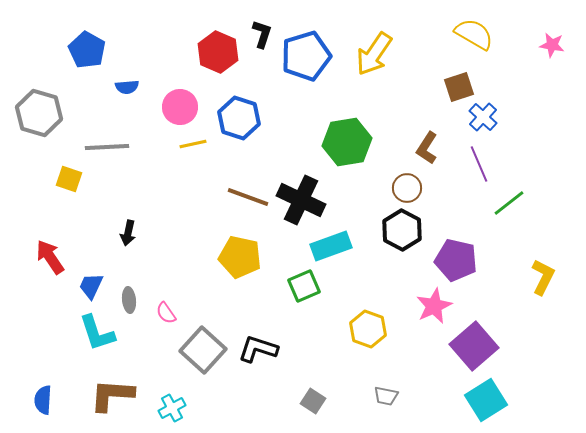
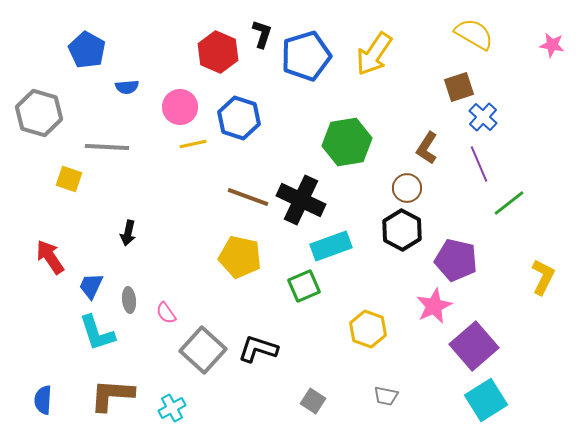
gray line at (107, 147): rotated 6 degrees clockwise
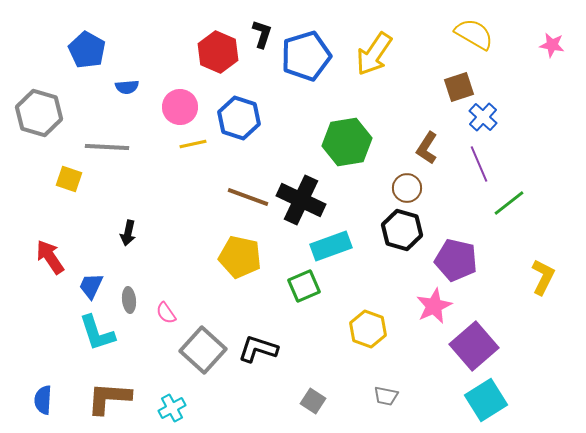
black hexagon at (402, 230): rotated 12 degrees counterclockwise
brown L-shape at (112, 395): moved 3 px left, 3 px down
